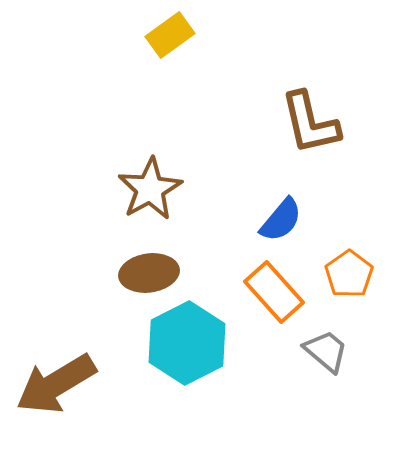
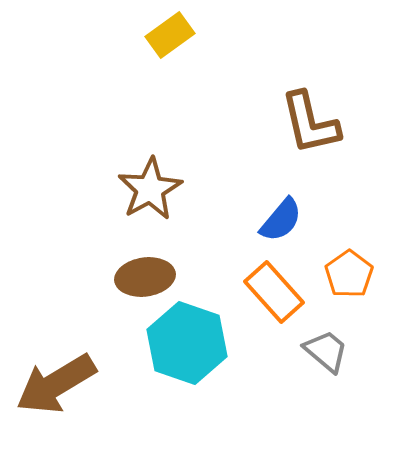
brown ellipse: moved 4 px left, 4 px down
cyan hexagon: rotated 14 degrees counterclockwise
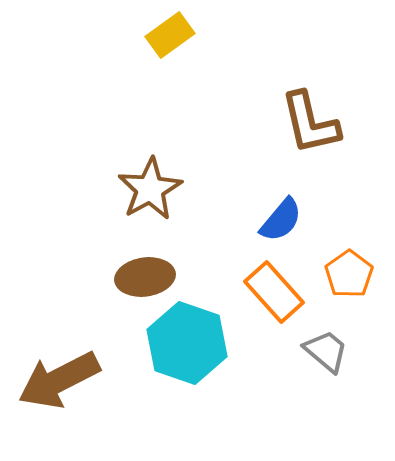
brown arrow: moved 3 px right, 4 px up; rotated 4 degrees clockwise
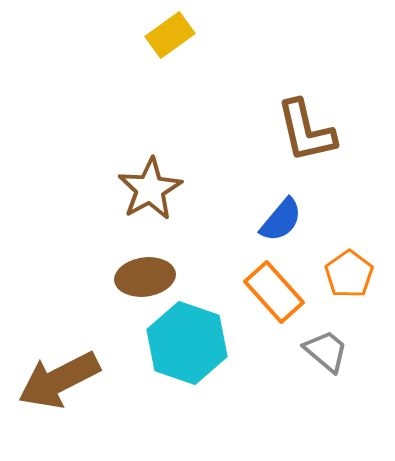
brown L-shape: moved 4 px left, 8 px down
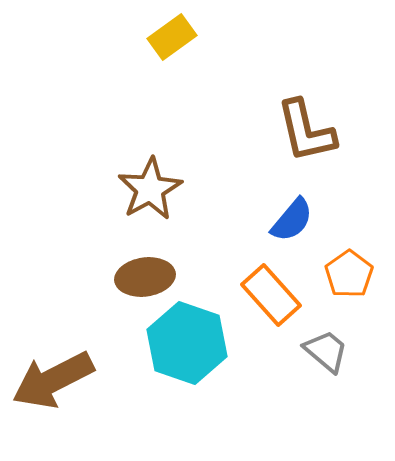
yellow rectangle: moved 2 px right, 2 px down
blue semicircle: moved 11 px right
orange rectangle: moved 3 px left, 3 px down
brown arrow: moved 6 px left
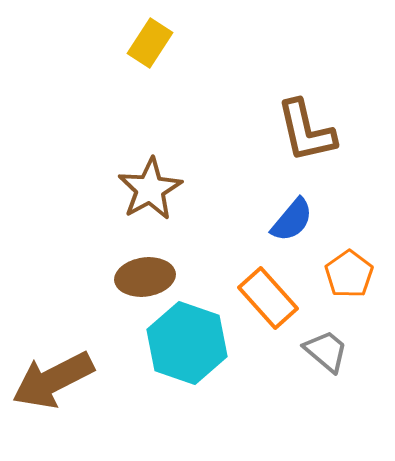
yellow rectangle: moved 22 px left, 6 px down; rotated 21 degrees counterclockwise
orange rectangle: moved 3 px left, 3 px down
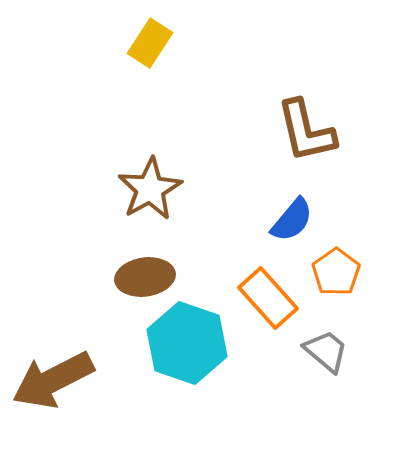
orange pentagon: moved 13 px left, 2 px up
